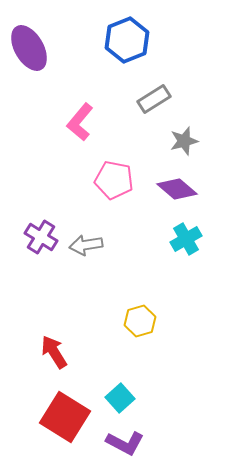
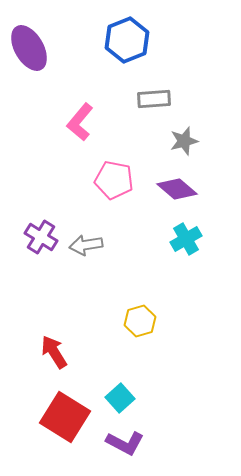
gray rectangle: rotated 28 degrees clockwise
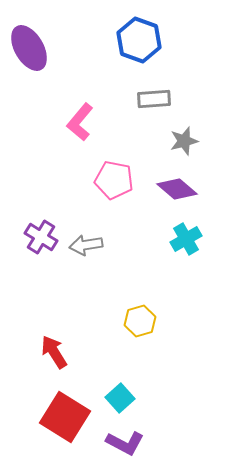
blue hexagon: moved 12 px right; rotated 18 degrees counterclockwise
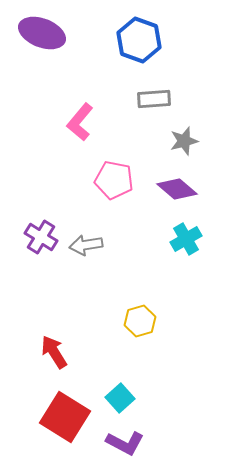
purple ellipse: moved 13 px right, 15 px up; rotated 39 degrees counterclockwise
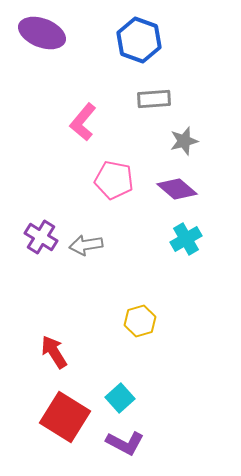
pink L-shape: moved 3 px right
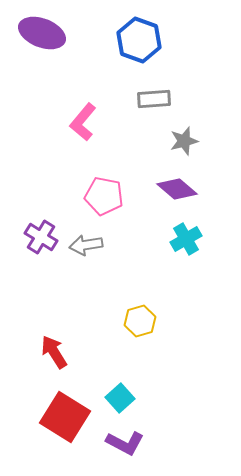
pink pentagon: moved 10 px left, 16 px down
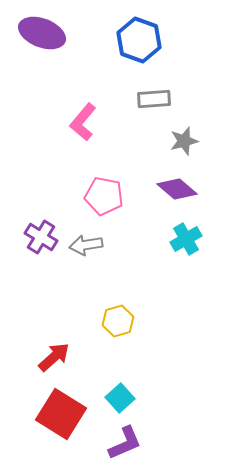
yellow hexagon: moved 22 px left
red arrow: moved 5 px down; rotated 80 degrees clockwise
red square: moved 4 px left, 3 px up
purple L-shape: rotated 51 degrees counterclockwise
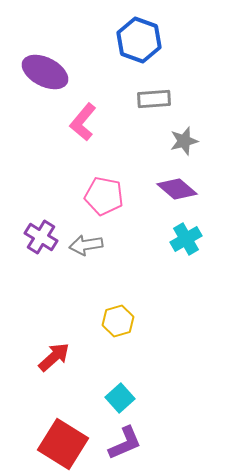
purple ellipse: moved 3 px right, 39 px down; rotated 6 degrees clockwise
red square: moved 2 px right, 30 px down
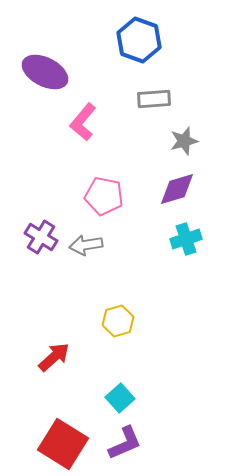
purple diamond: rotated 57 degrees counterclockwise
cyan cross: rotated 12 degrees clockwise
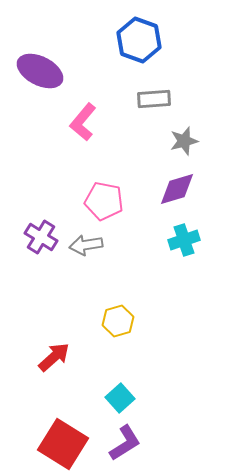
purple ellipse: moved 5 px left, 1 px up
pink pentagon: moved 5 px down
cyan cross: moved 2 px left, 1 px down
purple L-shape: rotated 9 degrees counterclockwise
